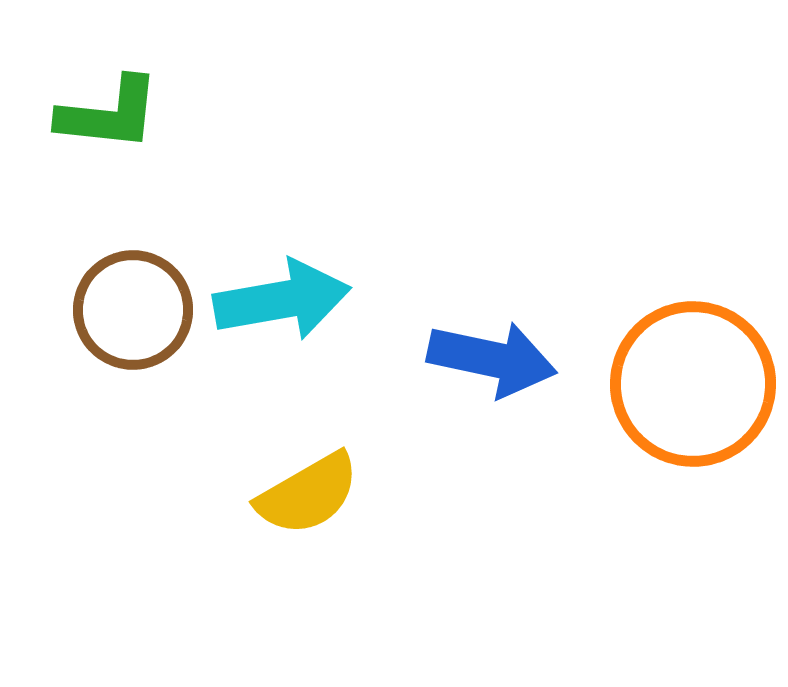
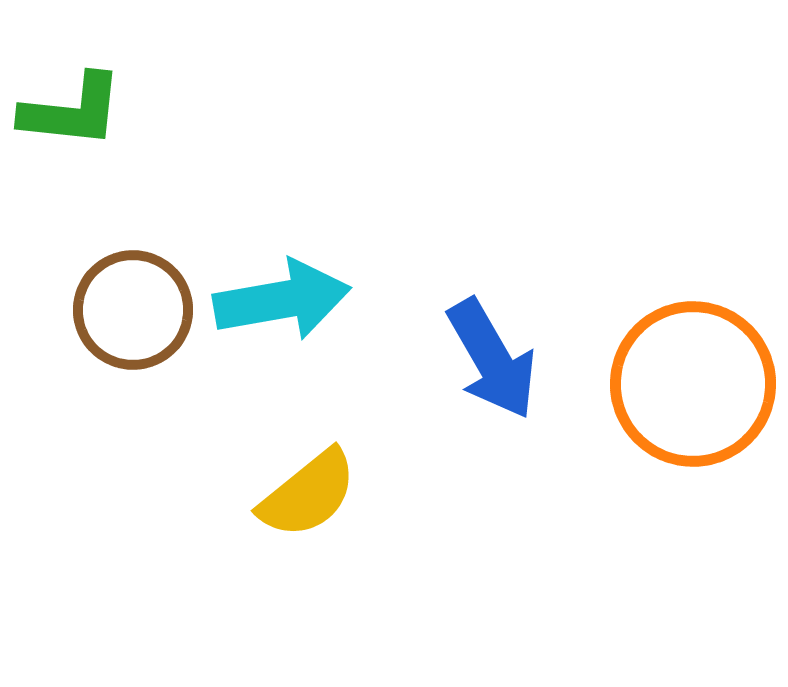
green L-shape: moved 37 px left, 3 px up
blue arrow: rotated 48 degrees clockwise
yellow semicircle: rotated 9 degrees counterclockwise
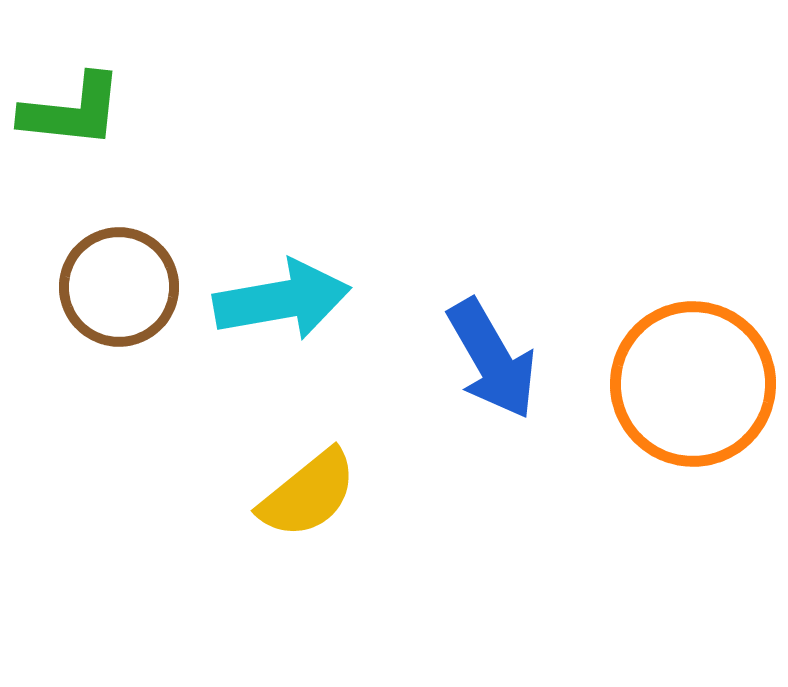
brown circle: moved 14 px left, 23 px up
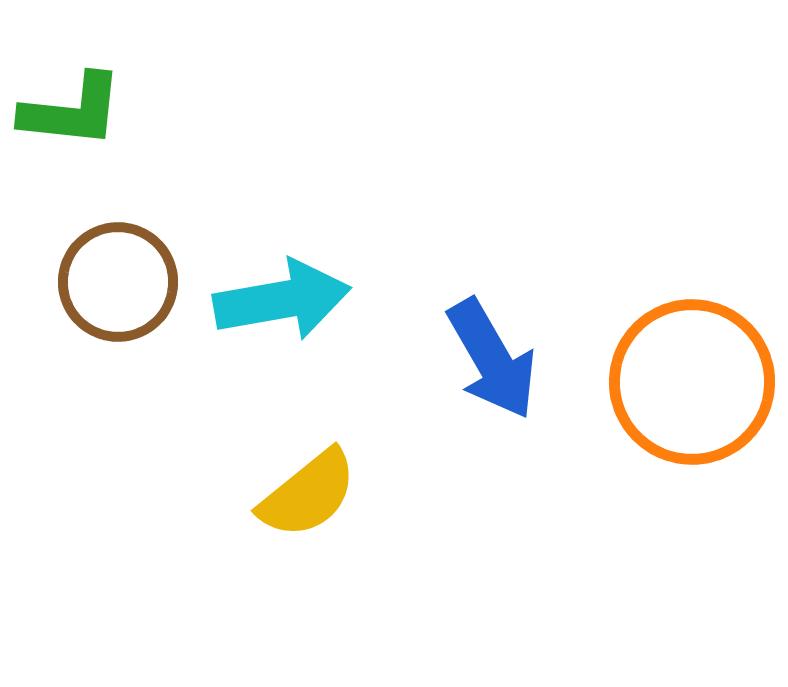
brown circle: moved 1 px left, 5 px up
orange circle: moved 1 px left, 2 px up
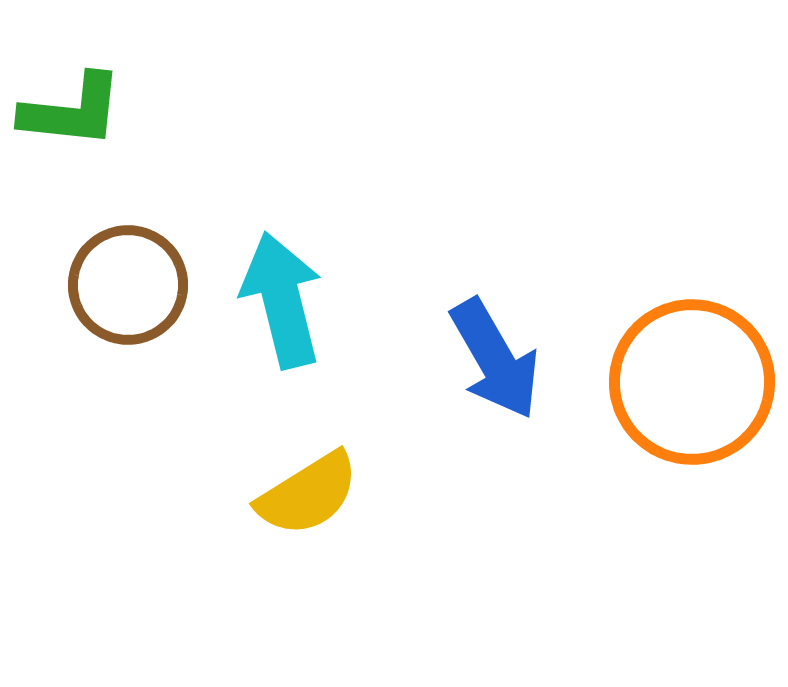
brown circle: moved 10 px right, 3 px down
cyan arrow: rotated 94 degrees counterclockwise
blue arrow: moved 3 px right
yellow semicircle: rotated 7 degrees clockwise
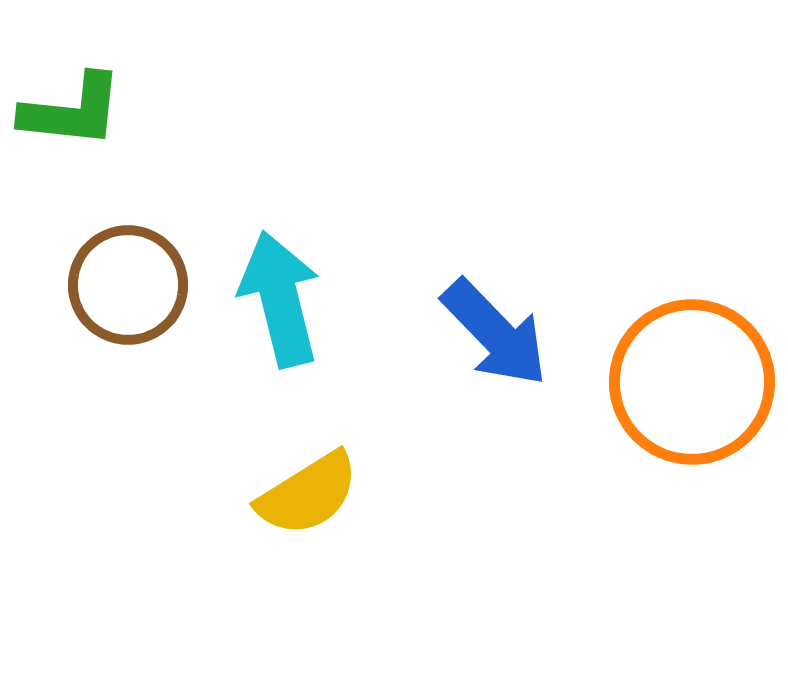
cyan arrow: moved 2 px left, 1 px up
blue arrow: moved 26 px up; rotated 14 degrees counterclockwise
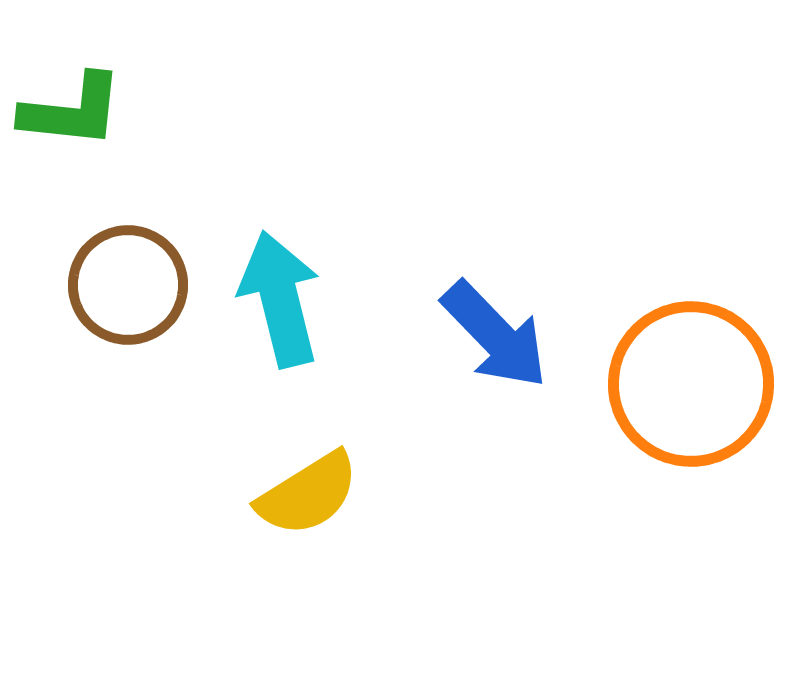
blue arrow: moved 2 px down
orange circle: moved 1 px left, 2 px down
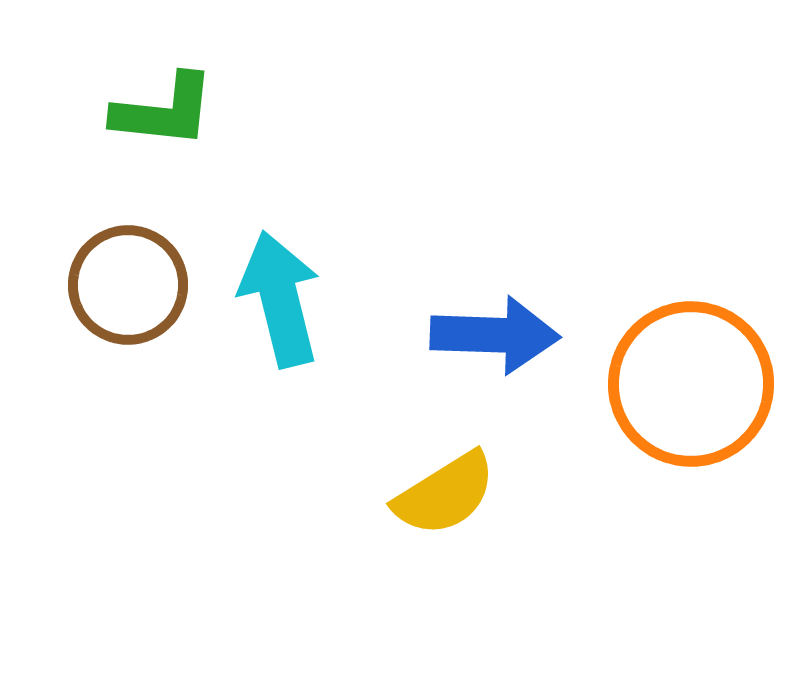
green L-shape: moved 92 px right
blue arrow: rotated 44 degrees counterclockwise
yellow semicircle: moved 137 px right
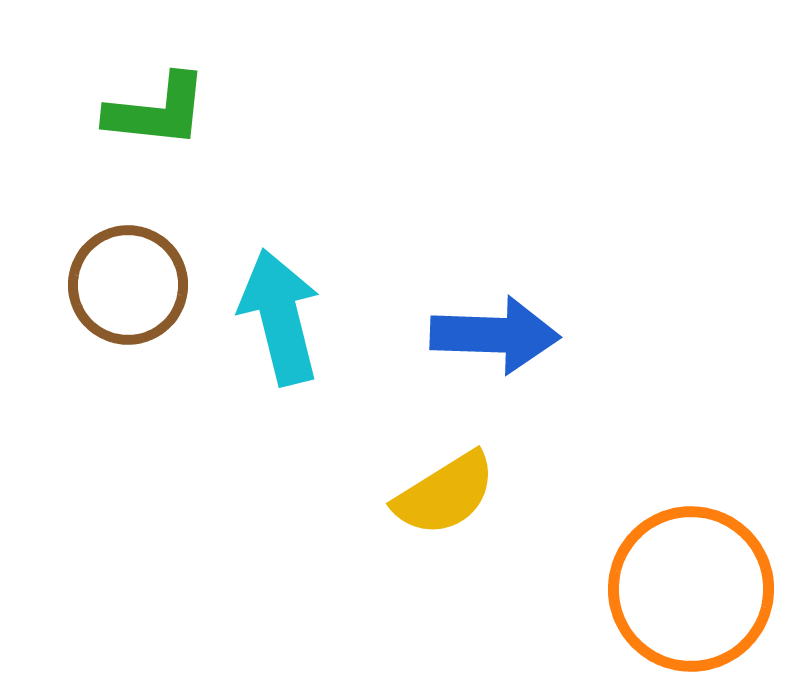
green L-shape: moved 7 px left
cyan arrow: moved 18 px down
orange circle: moved 205 px down
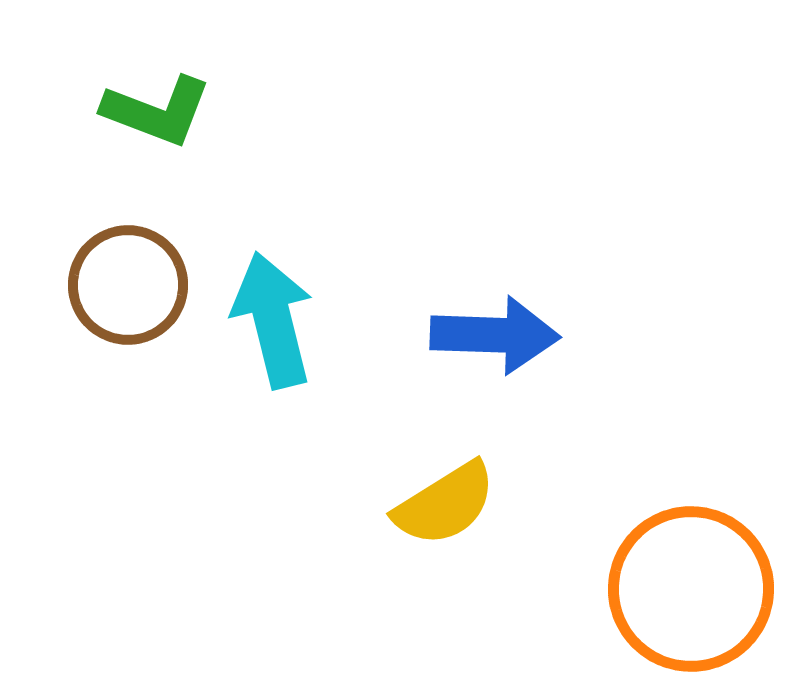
green L-shape: rotated 15 degrees clockwise
cyan arrow: moved 7 px left, 3 px down
yellow semicircle: moved 10 px down
